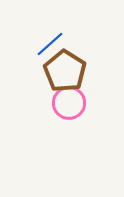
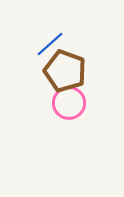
brown pentagon: rotated 12 degrees counterclockwise
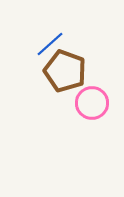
pink circle: moved 23 px right
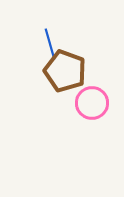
blue line: rotated 64 degrees counterclockwise
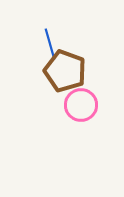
pink circle: moved 11 px left, 2 px down
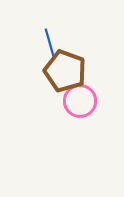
pink circle: moved 1 px left, 4 px up
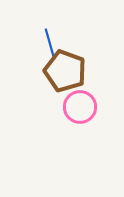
pink circle: moved 6 px down
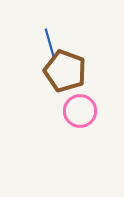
pink circle: moved 4 px down
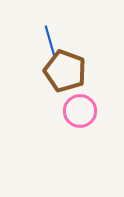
blue line: moved 3 px up
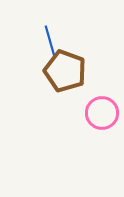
pink circle: moved 22 px right, 2 px down
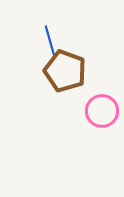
pink circle: moved 2 px up
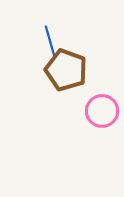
brown pentagon: moved 1 px right, 1 px up
